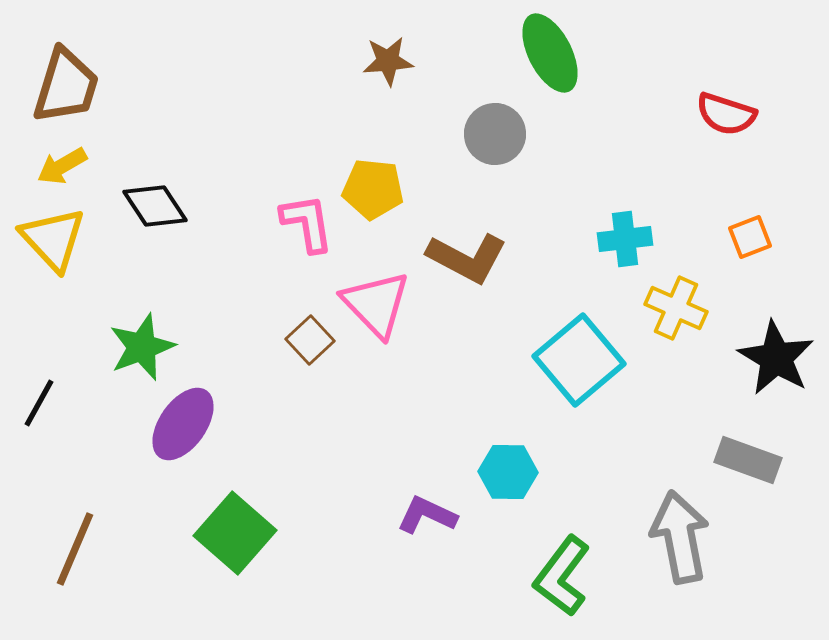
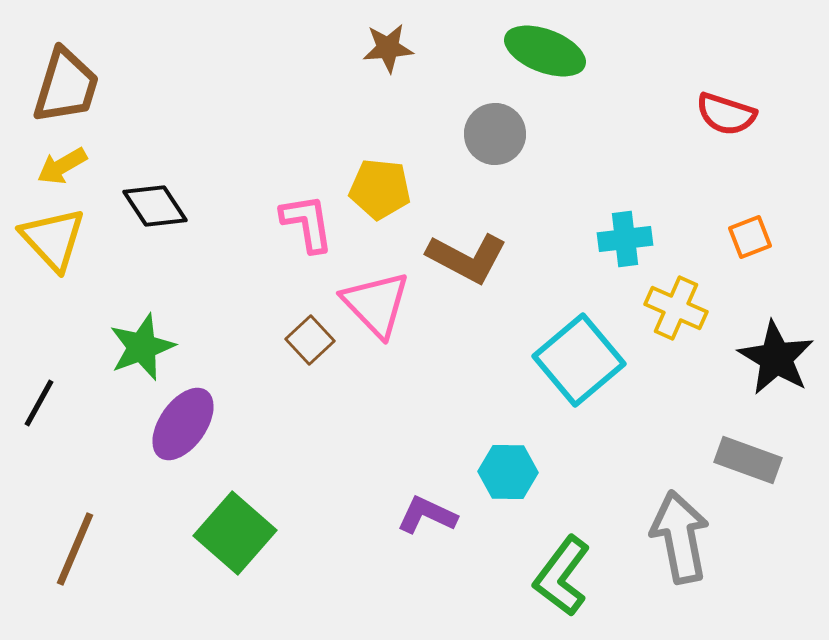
green ellipse: moved 5 px left, 2 px up; rotated 42 degrees counterclockwise
brown star: moved 13 px up
yellow pentagon: moved 7 px right
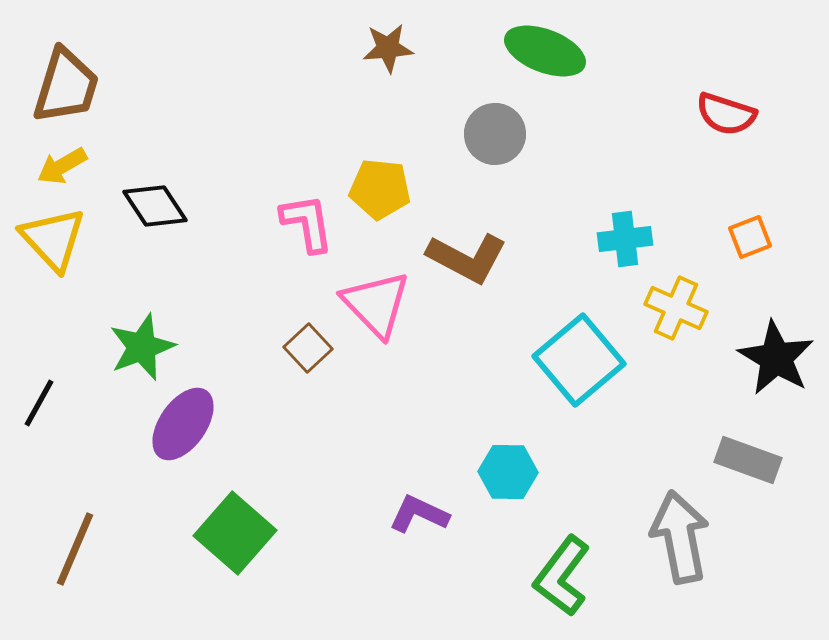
brown square: moved 2 px left, 8 px down
purple L-shape: moved 8 px left, 1 px up
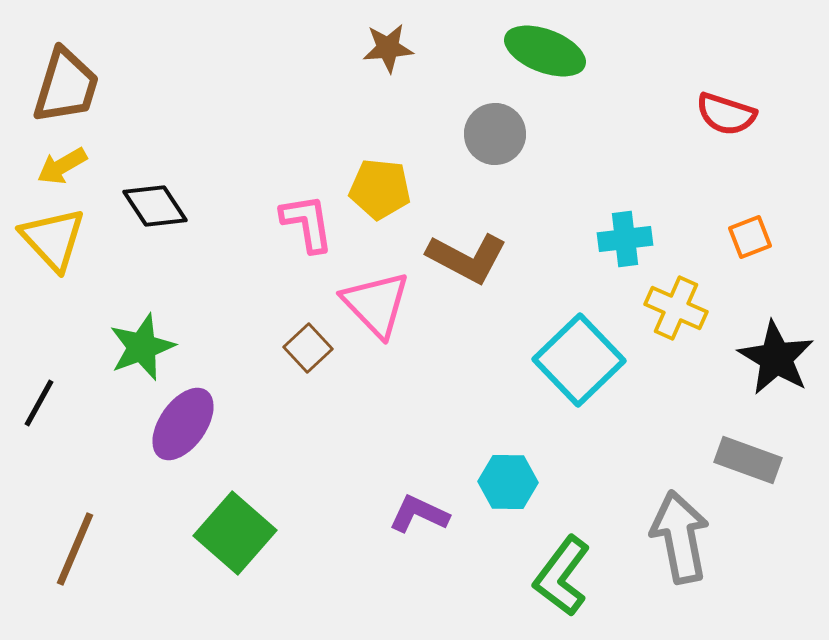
cyan square: rotated 4 degrees counterclockwise
cyan hexagon: moved 10 px down
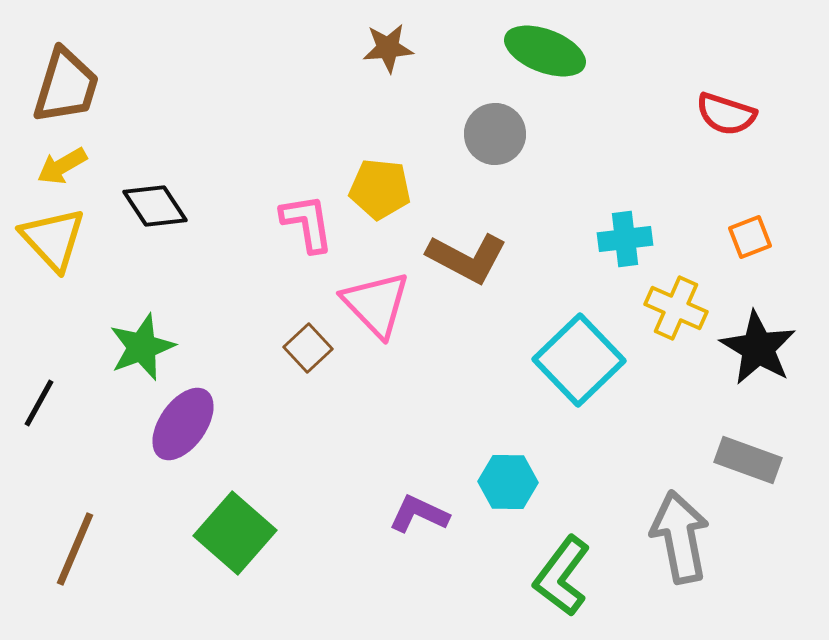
black star: moved 18 px left, 10 px up
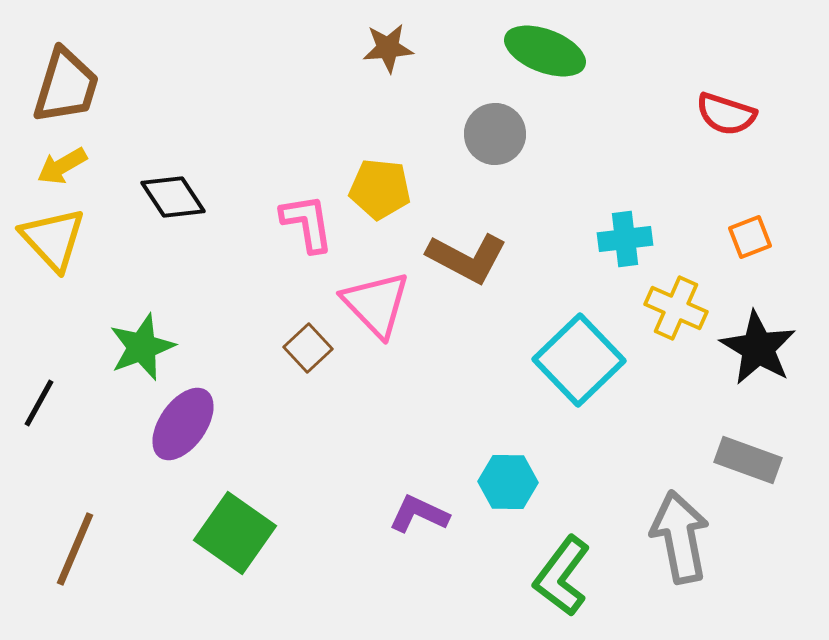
black diamond: moved 18 px right, 9 px up
green square: rotated 6 degrees counterclockwise
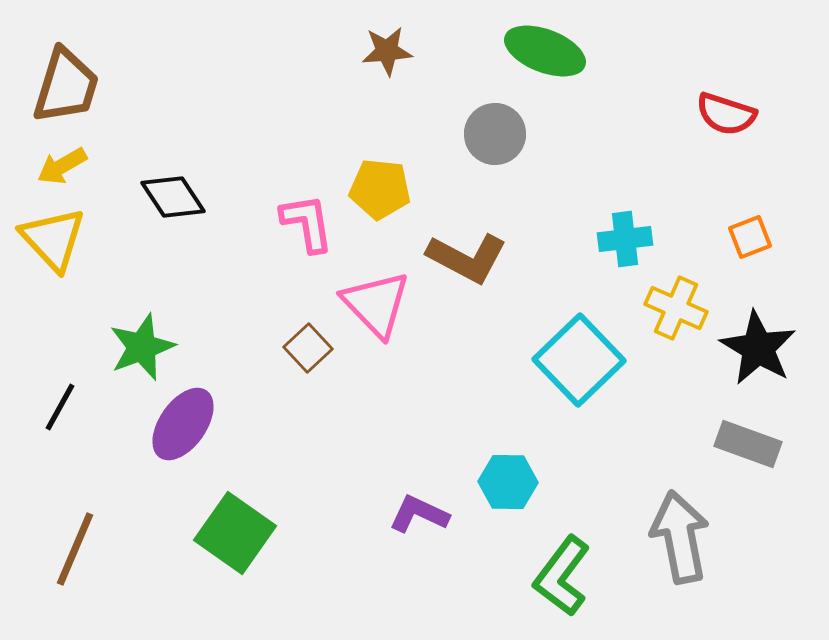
brown star: moved 1 px left, 3 px down
black line: moved 21 px right, 4 px down
gray rectangle: moved 16 px up
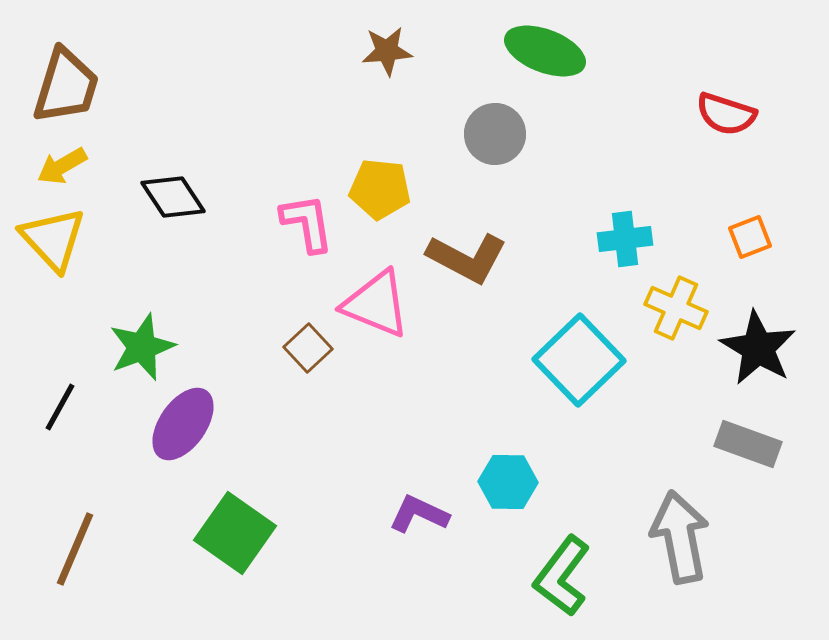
pink triangle: rotated 24 degrees counterclockwise
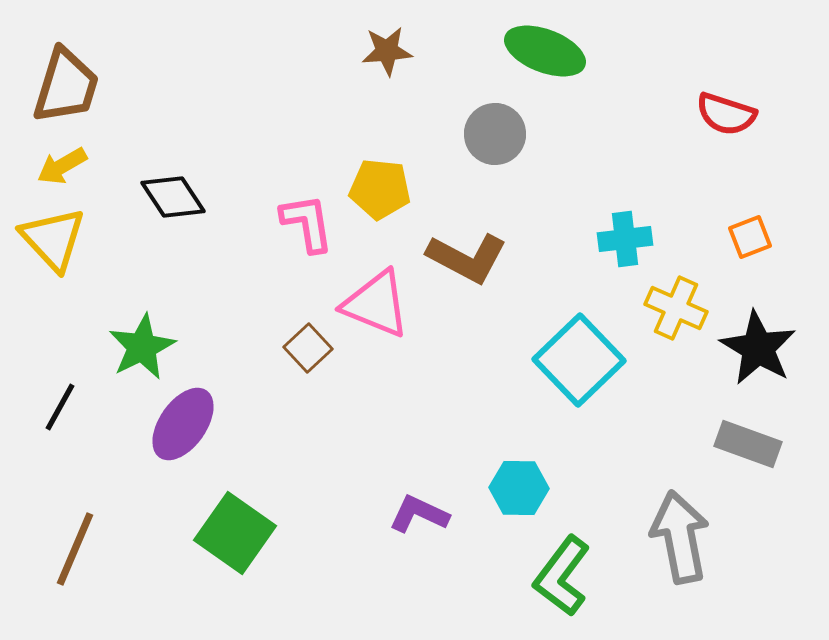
green star: rotated 6 degrees counterclockwise
cyan hexagon: moved 11 px right, 6 px down
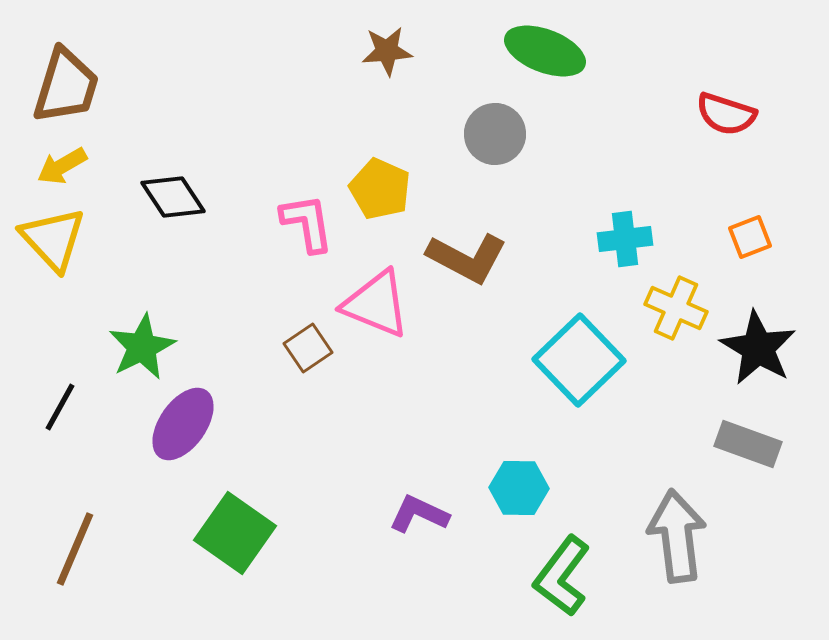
yellow pentagon: rotated 18 degrees clockwise
brown square: rotated 9 degrees clockwise
gray arrow: moved 3 px left, 1 px up; rotated 4 degrees clockwise
